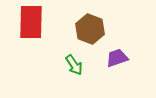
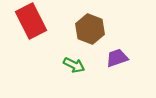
red rectangle: moved 1 px up; rotated 28 degrees counterclockwise
green arrow: rotated 30 degrees counterclockwise
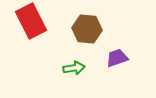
brown hexagon: moved 3 px left; rotated 16 degrees counterclockwise
green arrow: moved 3 px down; rotated 35 degrees counterclockwise
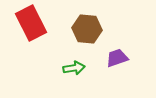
red rectangle: moved 2 px down
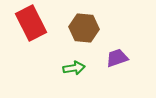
brown hexagon: moved 3 px left, 1 px up
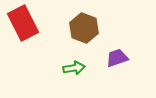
red rectangle: moved 8 px left
brown hexagon: rotated 16 degrees clockwise
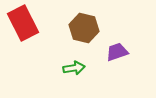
brown hexagon: rotated 8 degrees counterclockwise
purple trapezoid: moved 6 px up
